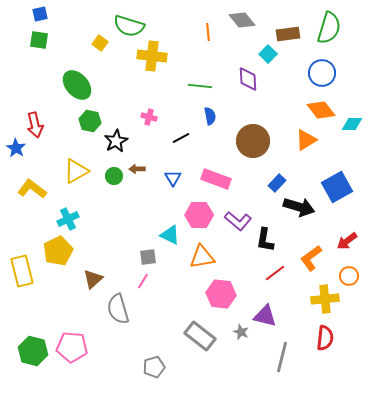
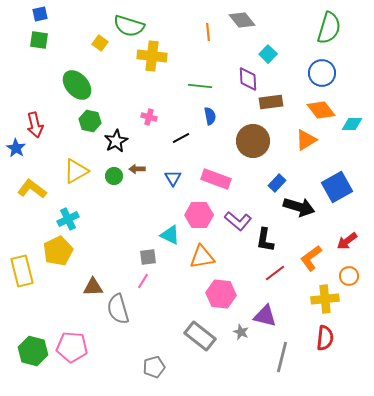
brown rectangle at (288, 34): moved 17 px left, 68 px down
brown triangle at (93, 279): moved 8 px down; rotated 40 degrees clockwise
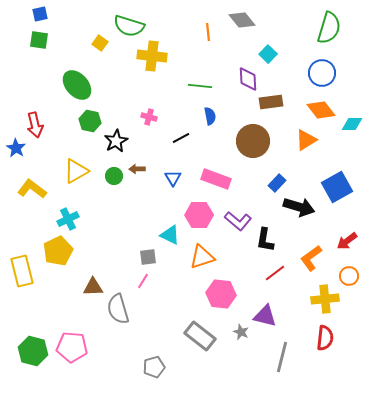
orange triangle at (202, 257): rotated 8 degrees counterclockwise
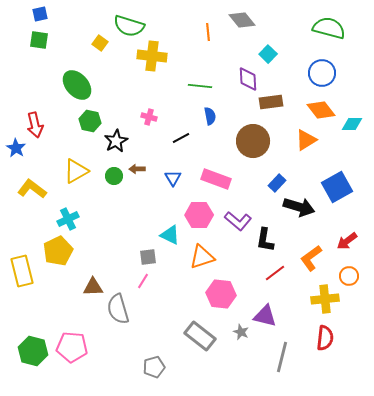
green semicircle at (329, 28): rotated 92 degrees counterclockwise
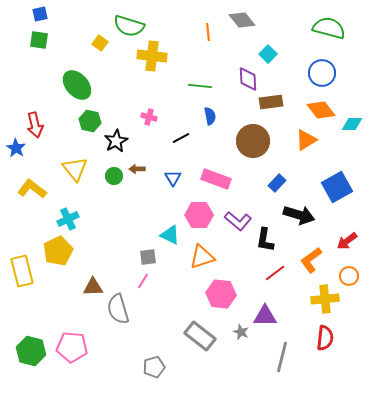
yellow triangle at (76, 171): moved 1 px left, 2 px up; rotated 40 degrees counterclockwise
black arrow at (299, 207): moved 8 px down
orange L-shape at (311, 258): moved 2 px down
purple triangle at (265, 316): rotated 15 degrees counterclockwise
green hexagon at (33, 351): moved 2 px left
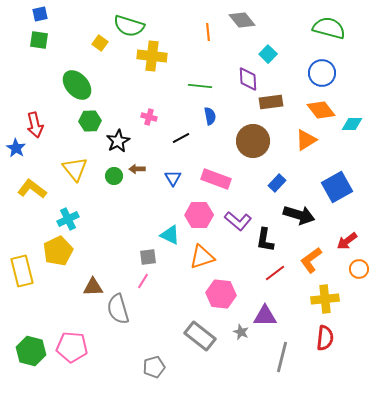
green hexagon at (90, 121): rotated 15 degrees counterclockwise
black star at (116, 141): moved 2 px right
orange circle at (349, 276): moved 10 px right, 7 px up
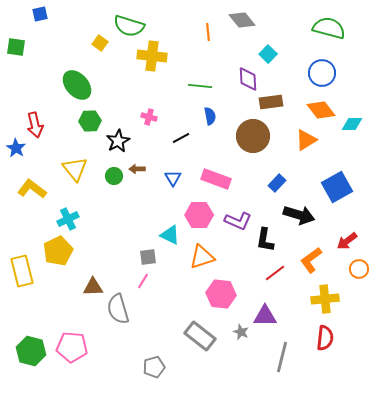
green square at (39, 40): moved 23 px left, 7 px down
brown circle at (253, 141): moved 5 px up
purple L-shape at (238, 221): rotated 16 degrees counterclockwise
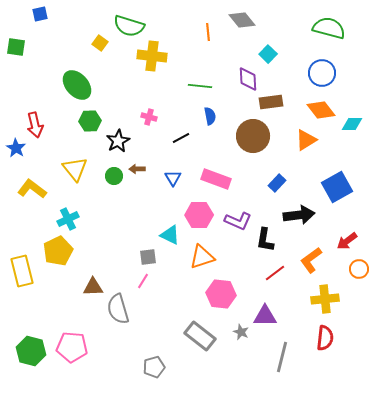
black arrow at (299, 215): rotated 24 degrees counterclockwise
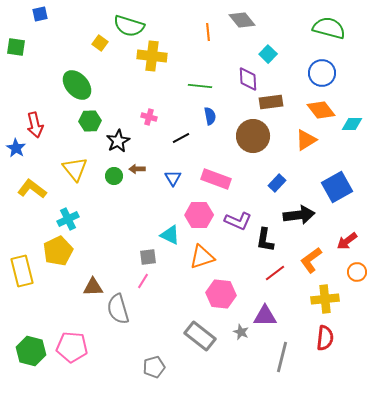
orange circle at (359, 269): moved 2 px left, 3 px down
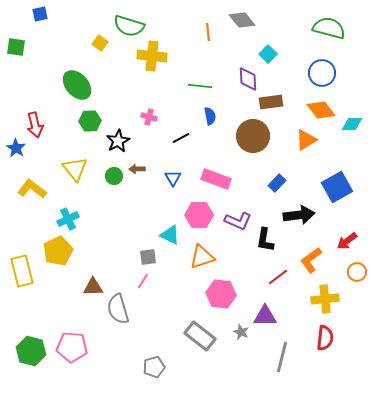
red line at (275, 273): moved 3 px right, 4 px down
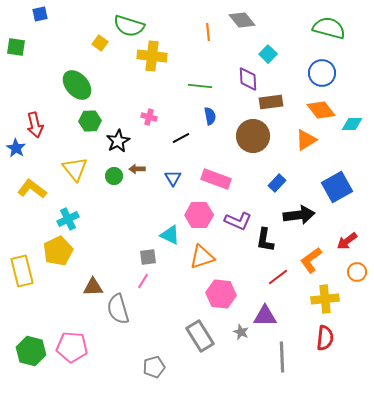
gray rectangle at (200, 336): rotated 20 degrees clockwise
gray line at (282, 357): rotated 16 degrees counterclockwise
